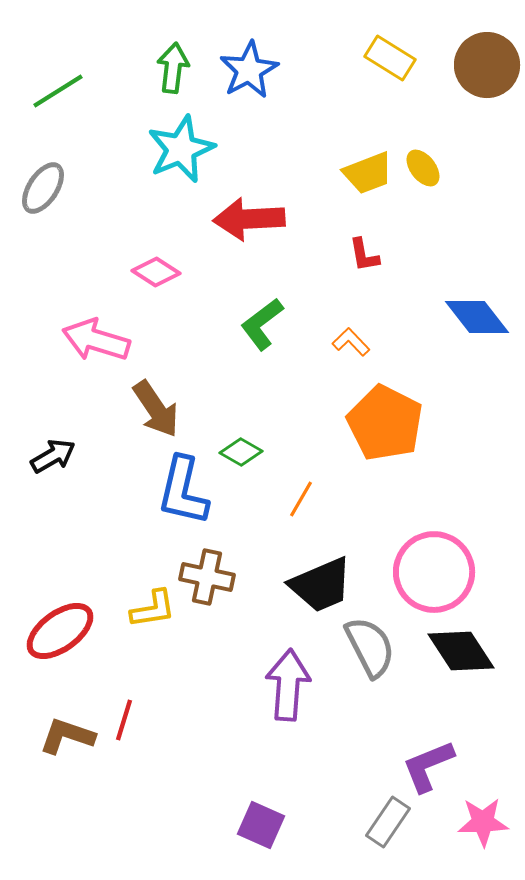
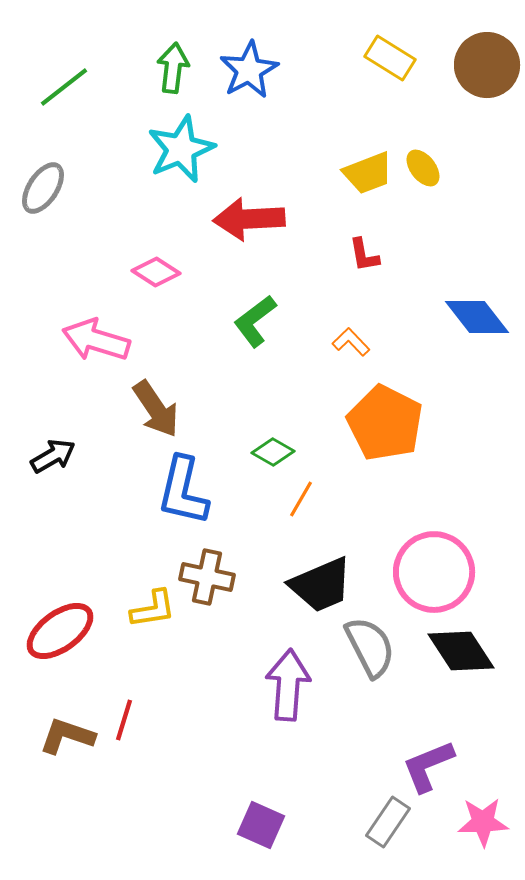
green line: moved 6 px right, 4 px up; rotated 6 degrees counterclockwise
green L-shape: moved 7 px left, 3 px up
green diamond: moved 32 px right
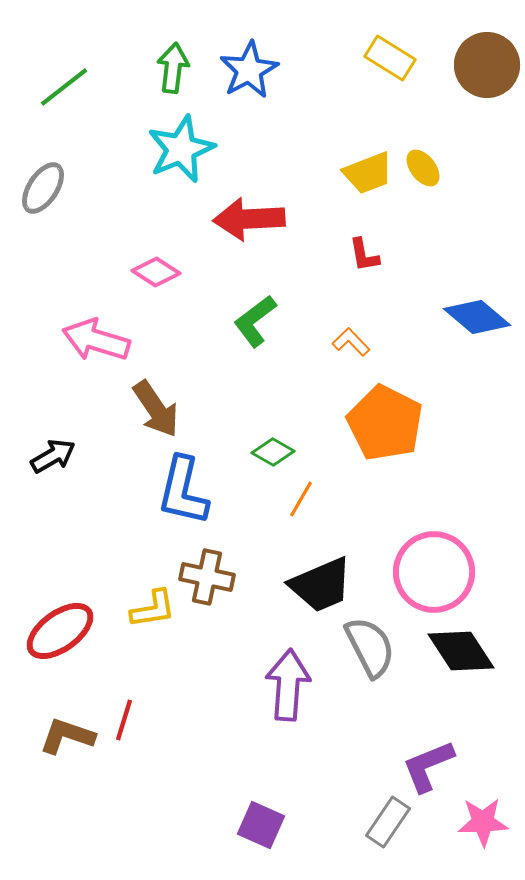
blue diamond: rotated 12 degrees counterclockwise
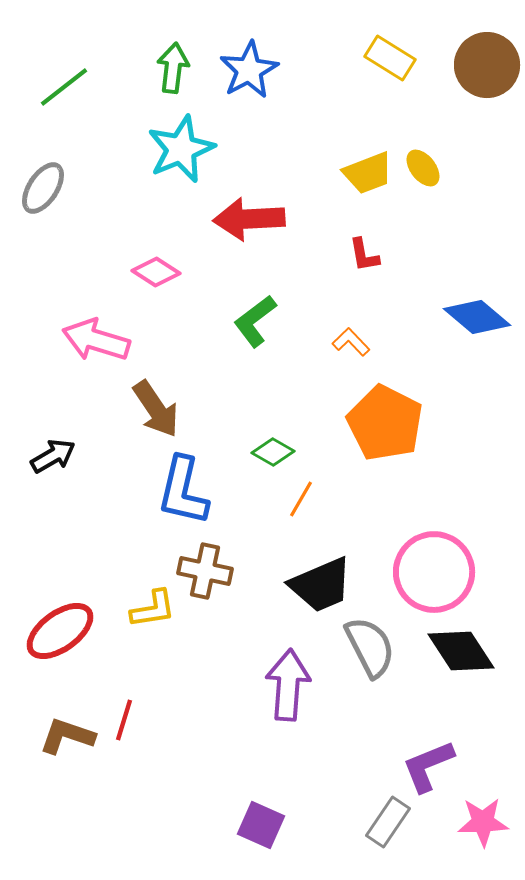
brown cross: moved 2 px left, 6 px up
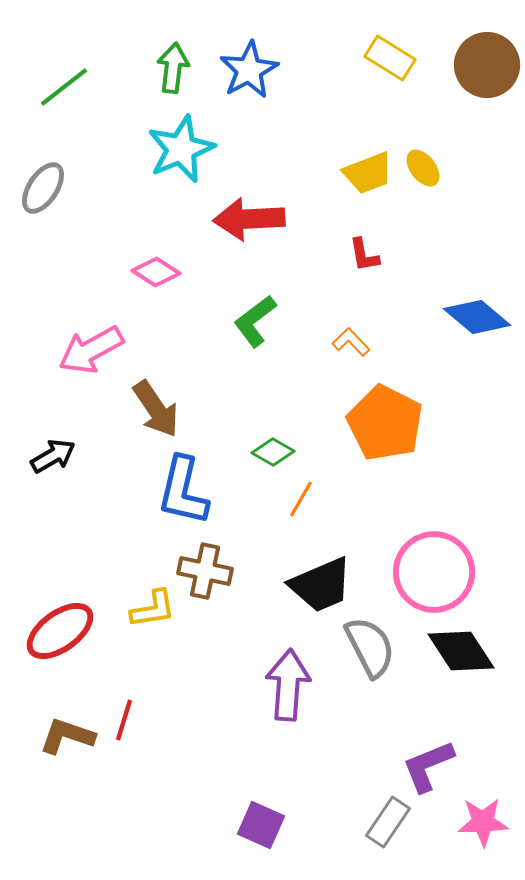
pink arrow: moved 5 px left, 10 px down; rotated 46 degrees counterclockwise
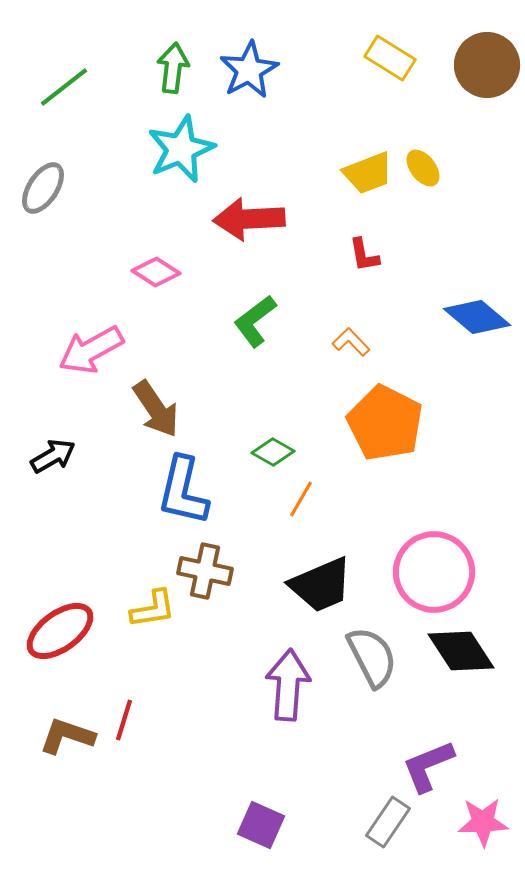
gray semicircle: moved 2 px right, 10 px down
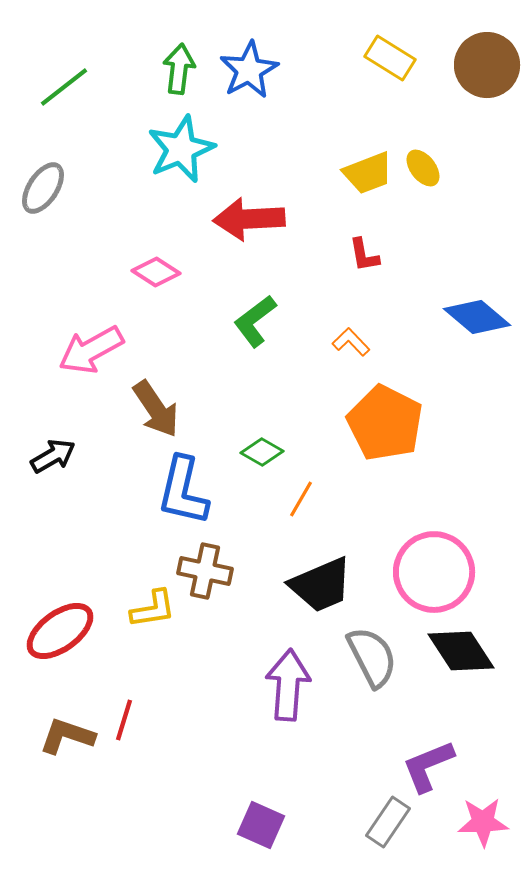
green arrow: moved 6 px right, 1 px down
green diamond: moved 11 px left
